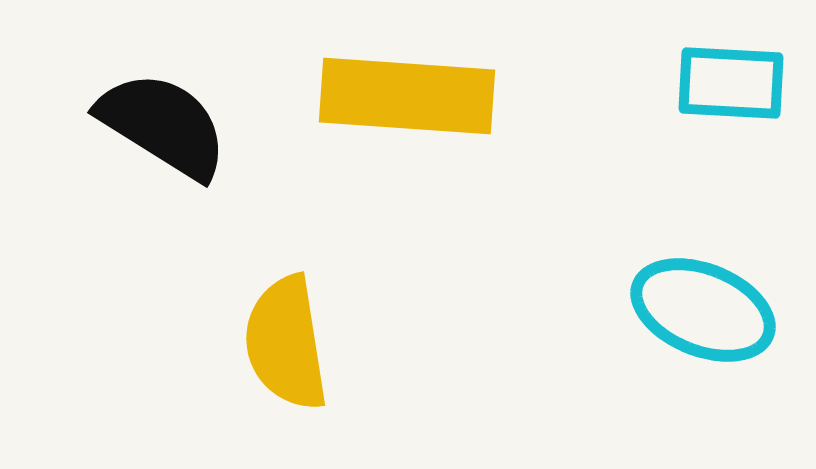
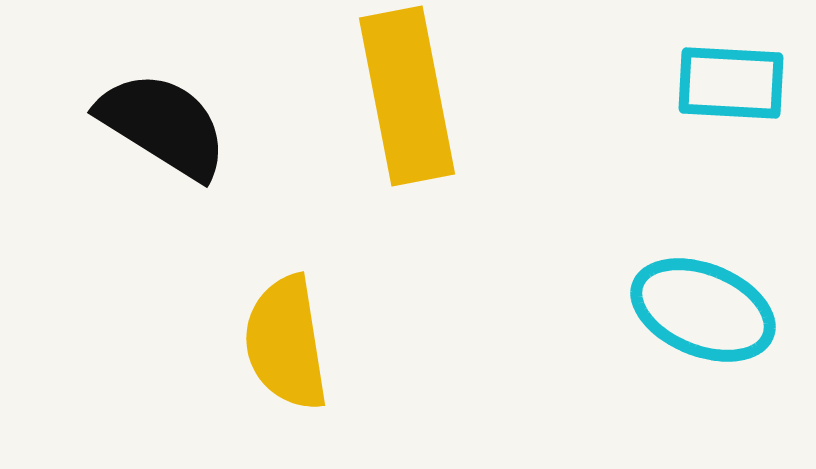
yellow rectangle: rotated 75 degrees clockwise
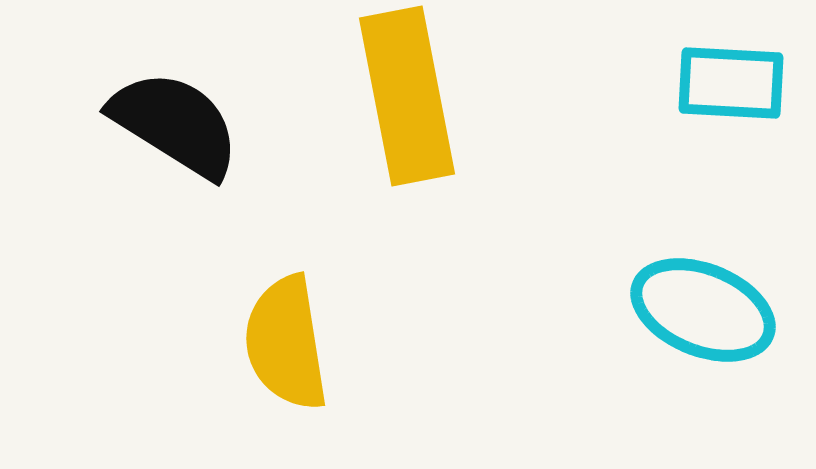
black semicircle: moved 12 px right, 1 px up
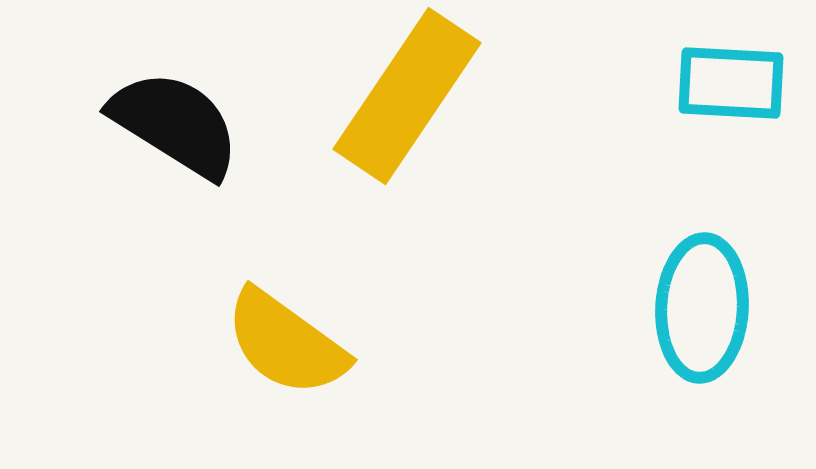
yellow rectangle: rotated 45 degrees clockwise
cyan ellipse: moved 1 px left, 2 px up; rotated 71 degrees clockwise
yellow semicircle: rotated 45 degrees counterclockwise
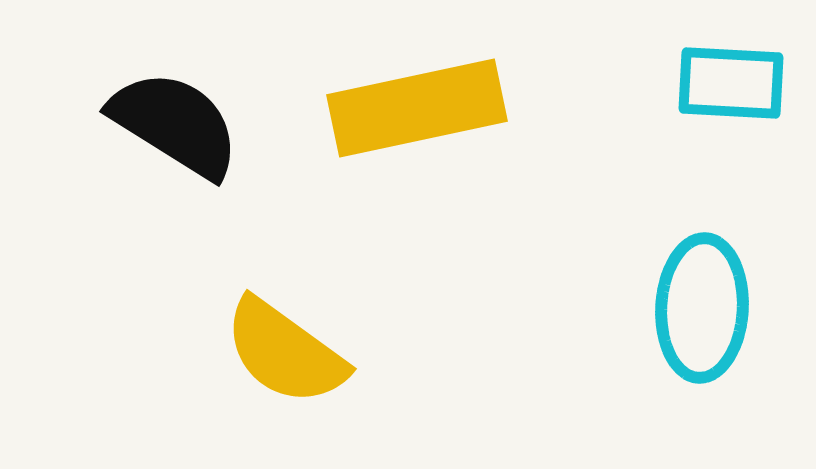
yellow rectangle: moved 10 px right, 12 px down; rotated 44 degrees clockwise
yellow semicircle: moved 1 px left, 9 px down
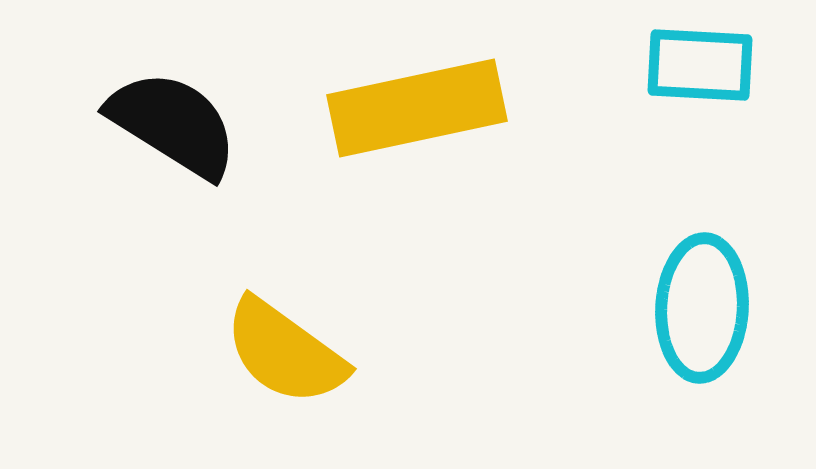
cyan rectangle: moved 31 px left, 18 px up
black semicircle: moved 2 px left
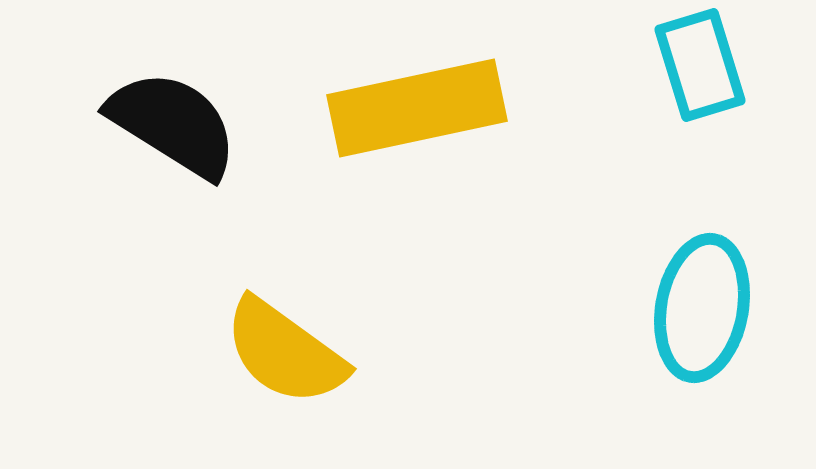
cyan rectangle: rotated 70 degrees clockwise
cyan ellipse: rotated 7 degrees clockwise
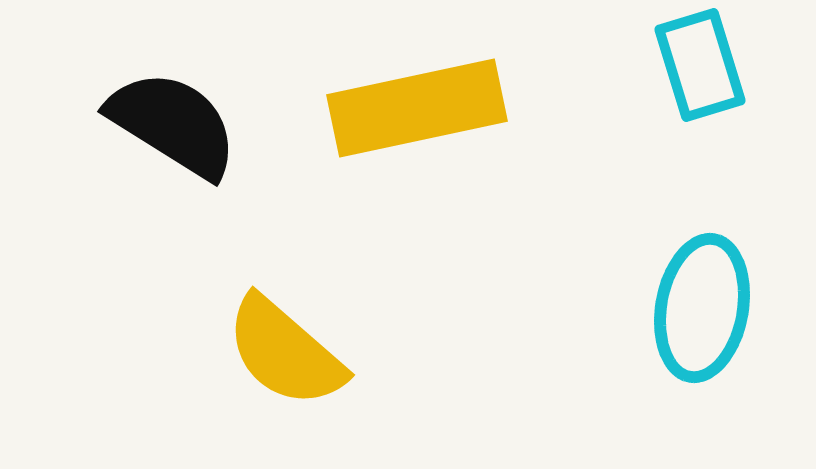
yellow semicircle: rotated 5 degrees clockwise
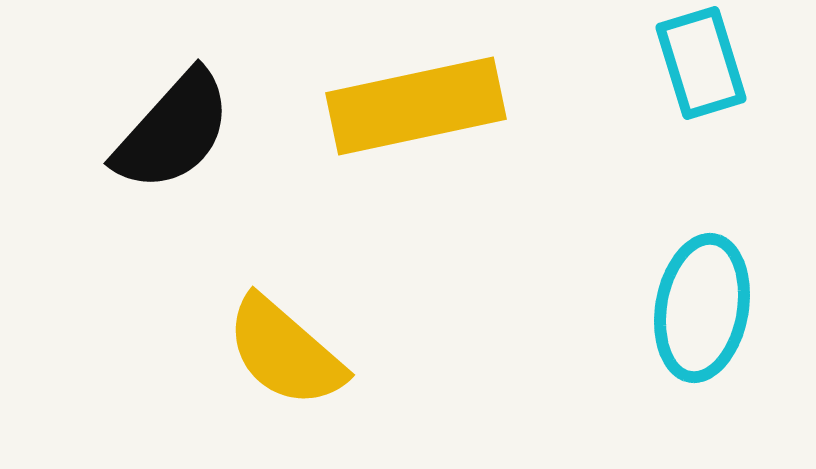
cyan rectangle: moved 1 px right, 2 px up
yellow rectangle: moved 1 px left, 2 px up
black semicircle: moved 7 px down; rotated 100 degrees clockwise
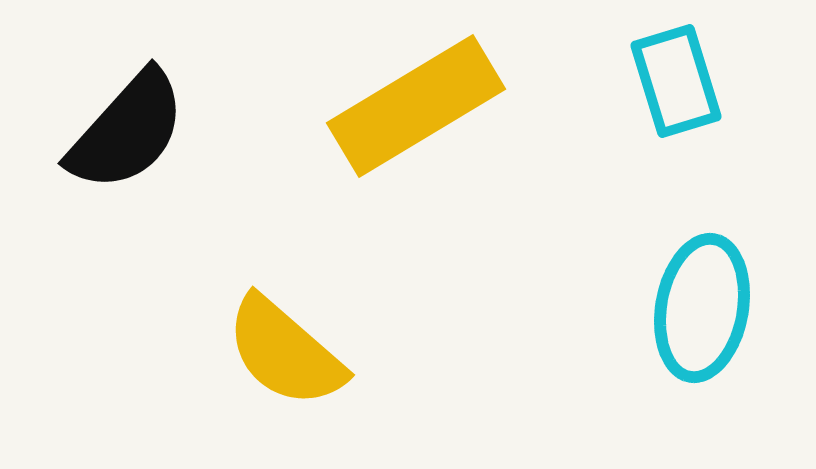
cyan rectangle: moved 25 px left, 18 px down
yellow rectangle: rotated 19 degrees counterclockwise
black semicircle: moved 46 px left
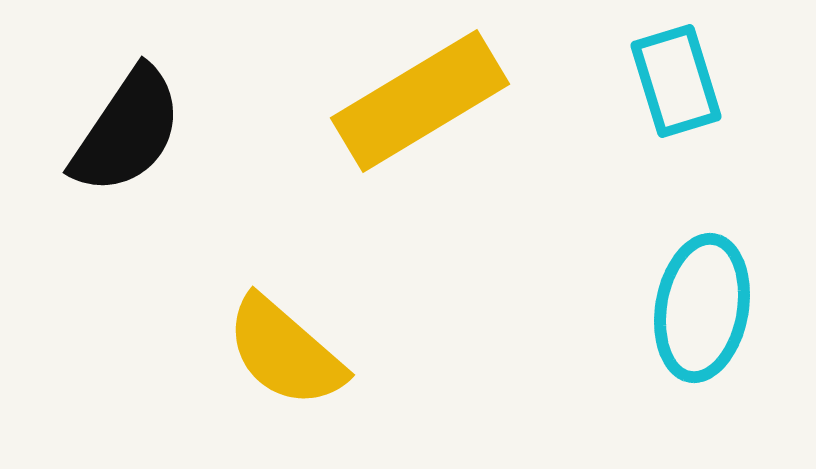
yellow rectangle: moved 4 px right, 5 px up
black semicircle: rotated 8 degrees counterclockwise
